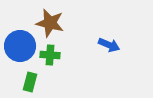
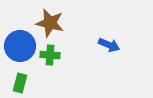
green rectangle: moved 10 px left, 1 px down
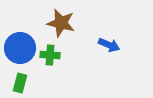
brown star: moved 11 px right
blue circle: moved 2 px down
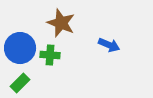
brown star: rotated 8 degrees clockwise
green rectangle: rotated 30 degrees clockwise
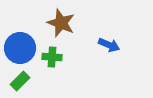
green cross: moved 2 px right, 2 px down
green rectangle: moved 2 px up
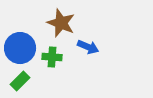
blue arrow: moved 21 px left, 2 px down
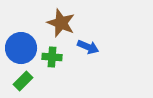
blue circle: moved 1 px right
green rectangle: moved 3 px right
